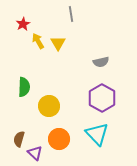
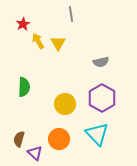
yellow circle: moved 16 px right, 2 px up
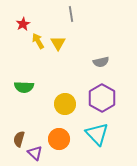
green semicircle: rotated 90 degrees clockwise
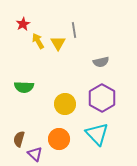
gray line: moved 3 px right, 16 px down
purple triangle: moved 1 px down
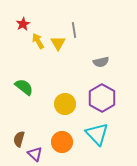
green semicircle: rotated 144 degrees counterclockwise
orange circle: moved 3 px right, 3 px down
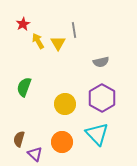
green semicircle: rotated 108 degrees counterclockwise
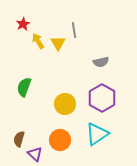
cyan triangle: rotated 40 degrees clockwise
orange circle: moved 2 px left, 2 px up
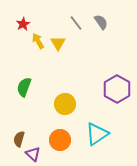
gray line: moved 2 px right, 7 px up; rotated 28 degrees counterclockwise
gray semicircle: moved 40 px up; rotated 112 degrees counterclockwise
purple hexagon: moved 15 px right, 9 px up
purple triangle: moved 2 px left
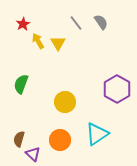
green semicircle: moved 3 px left, 3 px up
yellow circle: moved 2 px up
